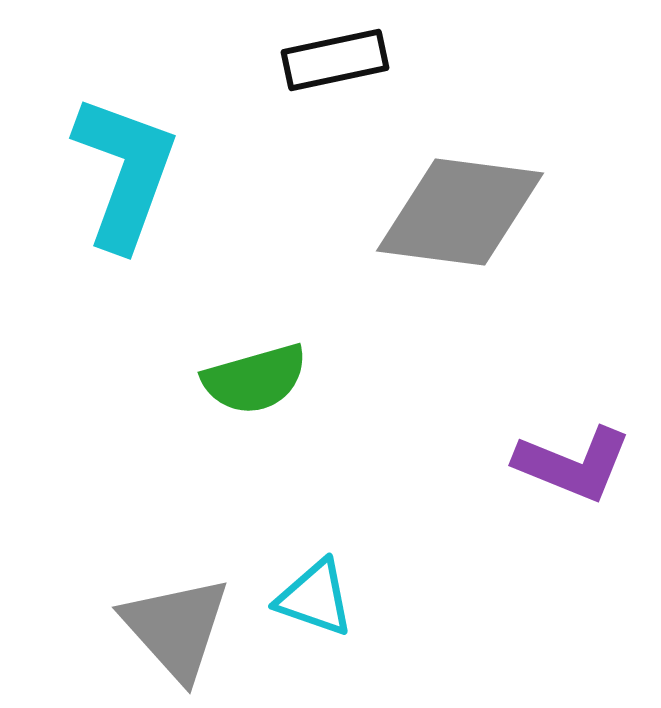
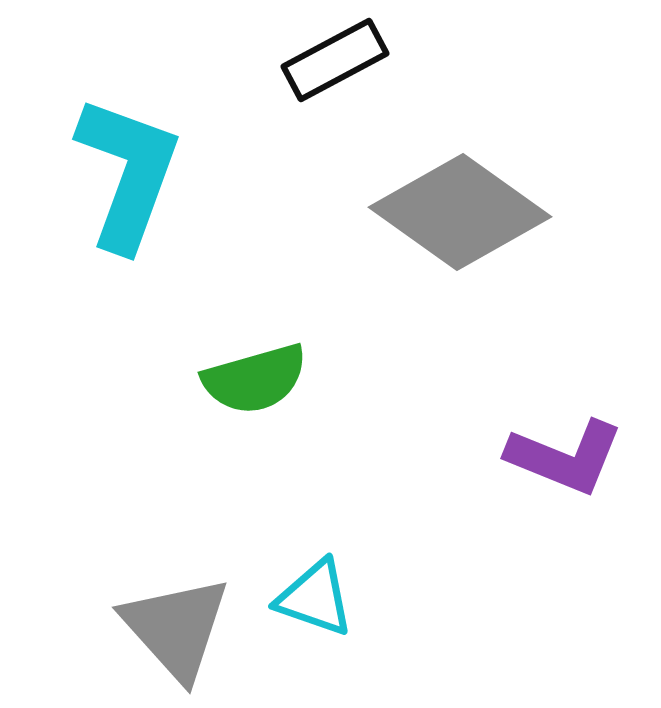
black rectangle: rotated 16 degrees counterclockwise
cyan L-shape: moved 3 px right, 1 px down
gray diamond: rotated 28 degrees clockwise
purple L-shape: moved 8 px left, 7 px up
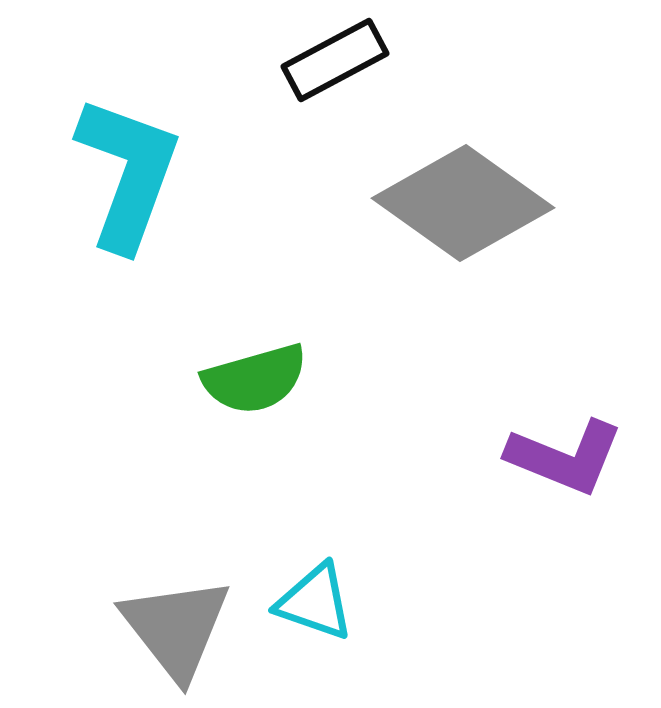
gray diamond: moved 3 px right, 9 px up
cyan triangle: moved 4 px down
gray triangle: rotated 4 degrees clockwise
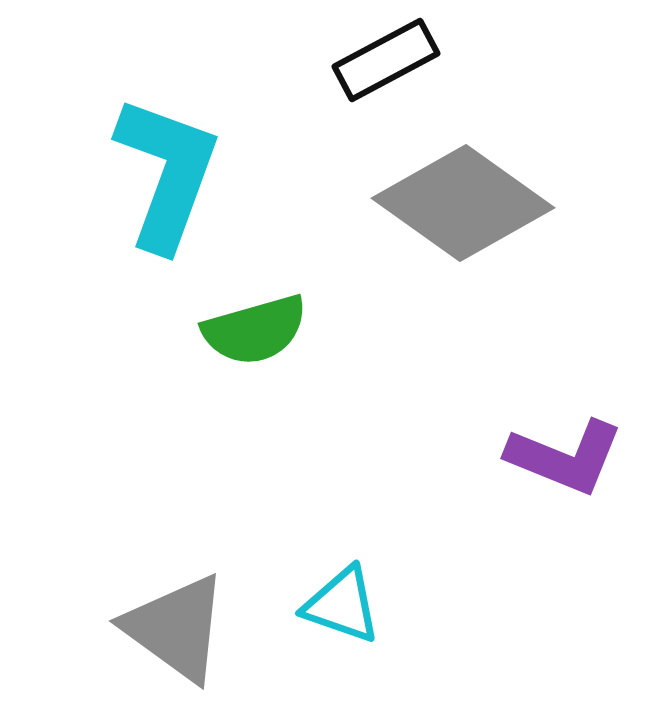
black rectangle: moved 51 px right
cyan L-shape: moved 39 px right
green semicircle: moved 49 px up
cyan triangle: moved 27 px right, 3 px down
gray triangle: rotated 16 degrees counterclockwise
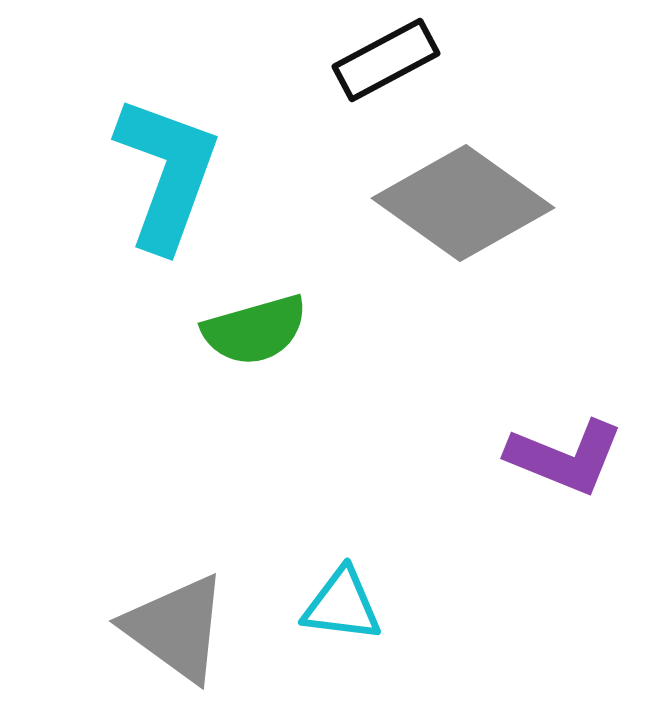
cyan triangle: rotated 12 degrees counterclockwise
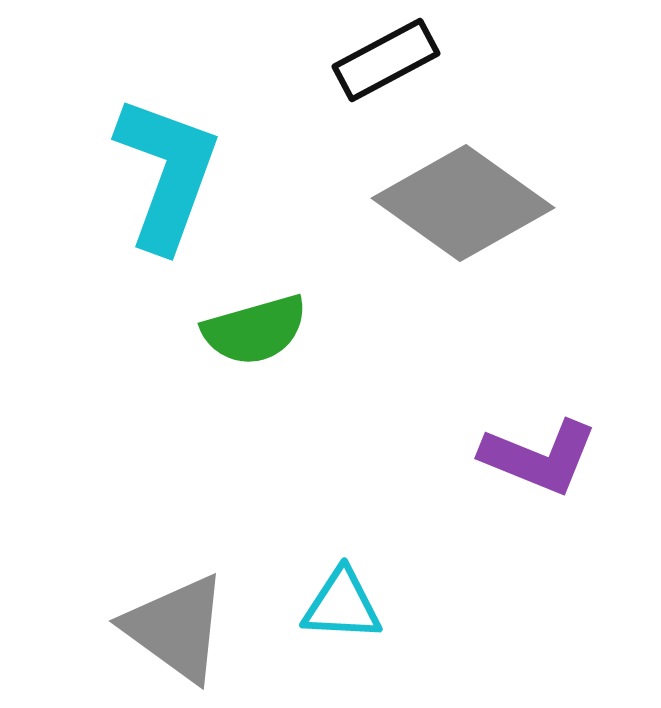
purple L-shape: moved 26 px left
cyan triangle: rotated 4 degrees counterclockwise
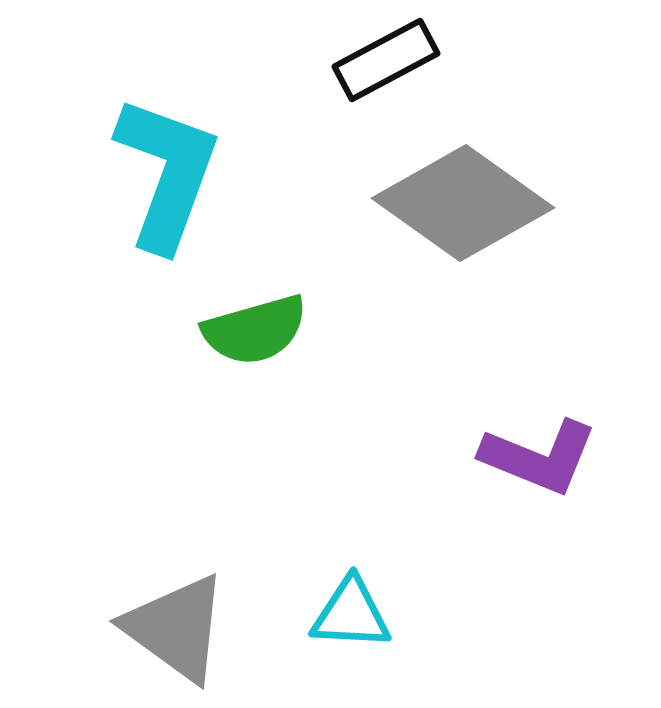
cyan triangle: moved 9 px right, 9 px down
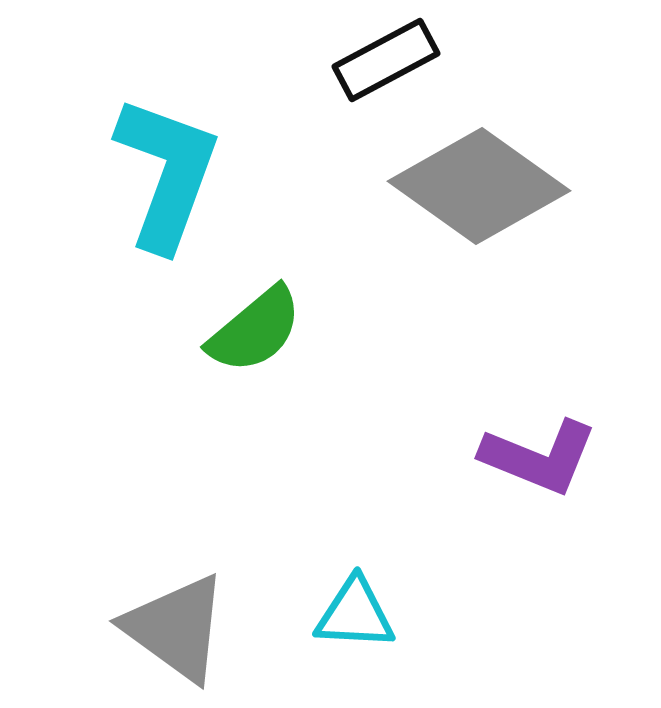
gray diamond: moved 16 px right, 17 px up
green semicircle: rotated 24 degrees counterclockwise
cyan triangle: moved 4 px right
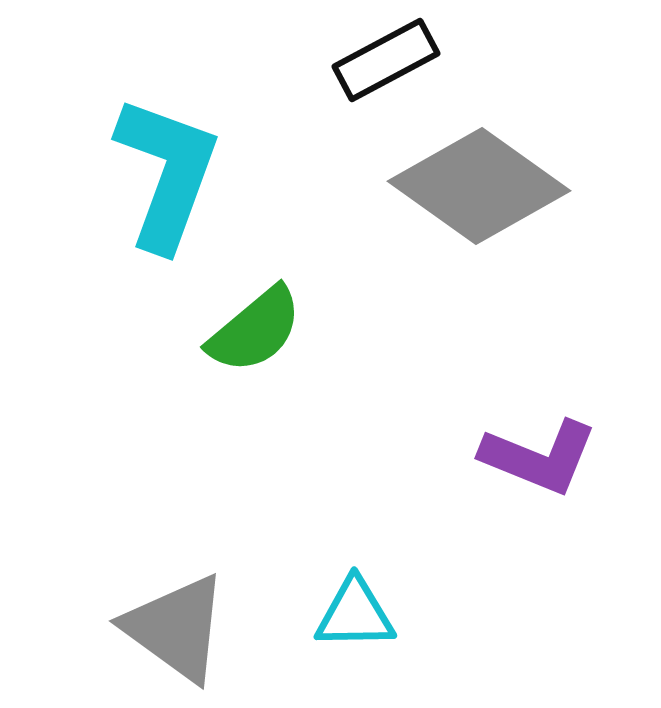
cyan triangle: rotated 4 degrees counterclockwise
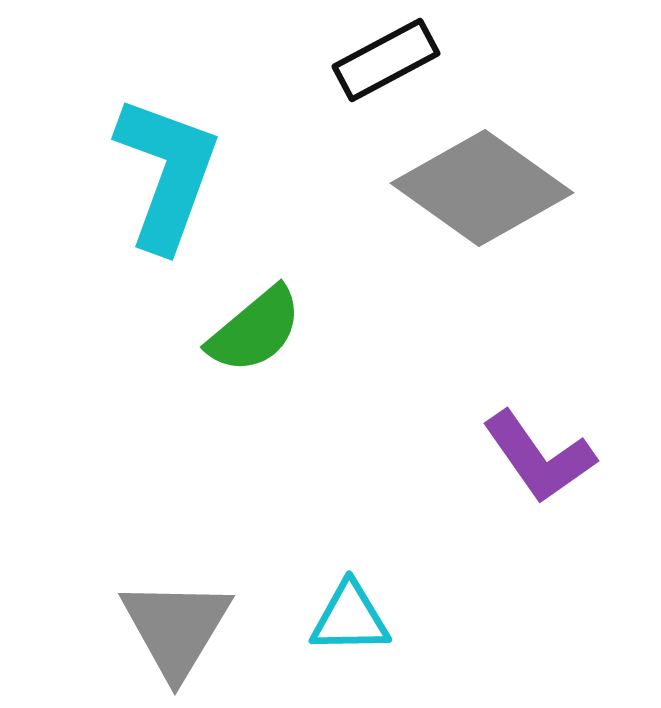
gray diamond: moved 3 px right, 2 px down
purple L-shape: rotated 33 degrees clockwise
cyan triangle: moved 5 px left, 4 px down
gray triangle: rotated 25 degrees clockwise
